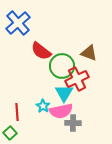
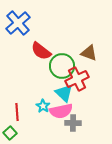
cyan triangle: rotated 18 degrees counterclockwise
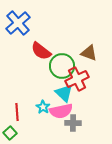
cyan star: moved 1 px down
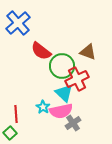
brown triangle: moved 1 px left, 1 px up
red line: moved 1 px left, 2 px down
gray cross: rotated 35 degrees counterclockwise
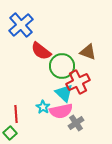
blue cross: moved 3 px right, 2 px down
red cross: moved 1 px right, 3 px down
gray cross: moved 3 px right
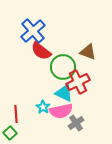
blue cross: moved 12 px right, 6 px down
green circle: moved 1 px right, 1 px down
cyan triangle: rotated 18 degrees counterclockwise
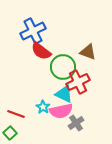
blue cross: rotated 15 degrees clockwise
cyan triangle: moved 1 px down
red line: rotated 66 degrees counterclockwise
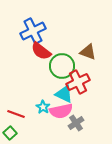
green circle: moved 1 px left, 1 px up
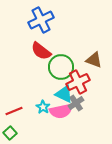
blue cross: moved 8 px right, 11 px up
brown triangle: moved 6 px right, 8 px down
green circle: moved 1 px left, 1 px down
red line: moved 2 px left, 3 px up; rotated 42 degrees counterclockwise
gray cross: moved 20 px up
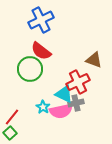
green circle: moved 31 px left, 2 px down
gray cross: rotated 21 degrees clockwise
red line: moved 2 px left, 6 px down; rotated 30 degrees counterclockwise
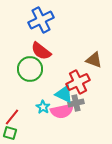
pink semicircle: moved 1 px right
green square: rotated 32 degrees counterclockwise
